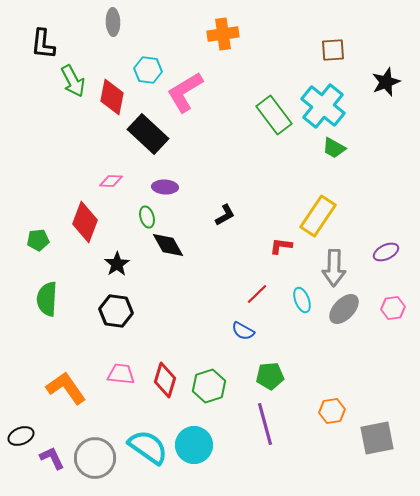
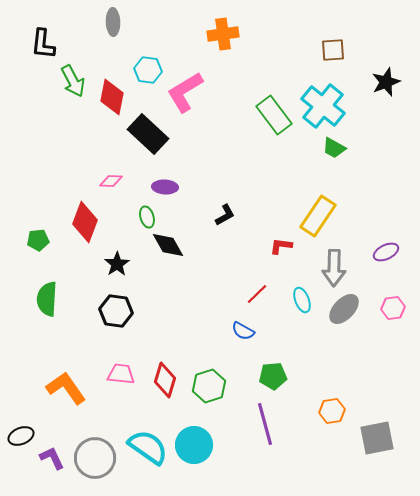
green pentagon at (270, 376): moved 3 px right
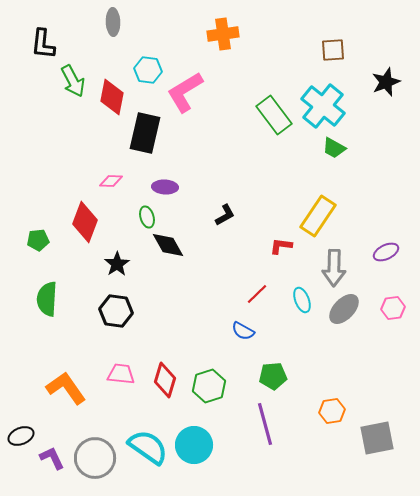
black rectangle at (148, 134): moved 3 px left, 1 px up; rotated 60 degrees clockwise
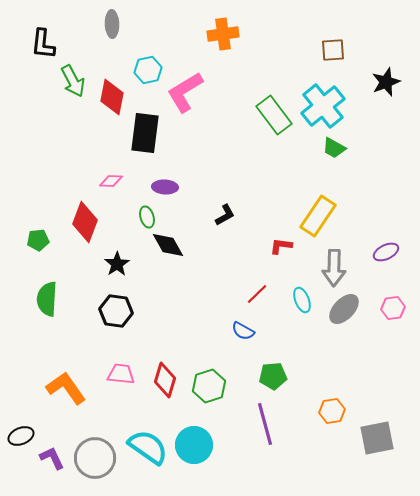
gray ellipse at (113, 22): moved 1 px left, 2 px down
cyan hexagon at (148, 70): rotated 20 degrees counterclockwise
cyan cross at (323, 106): rotated 12 degrees clockwise
black rectangle at (145, 133): rotated 6 degrees counterclockwise
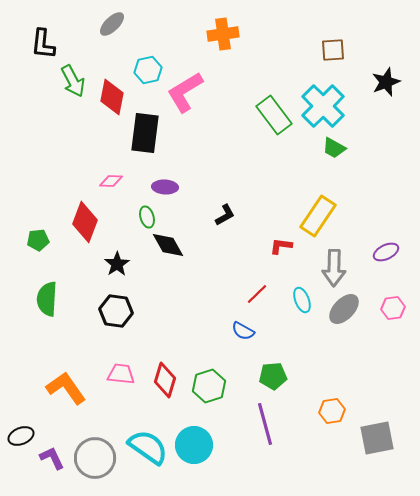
gray ellipse at (112, 24): rotated 48 degrees clockwise
cyan cross at (323, 106): rotated 6 degrees counterclockwise
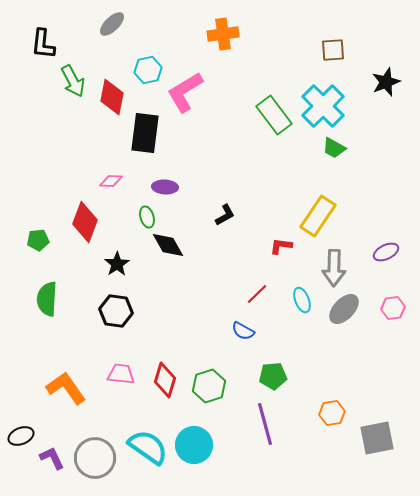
orange hexagon at (332, 411): moved 2 px down
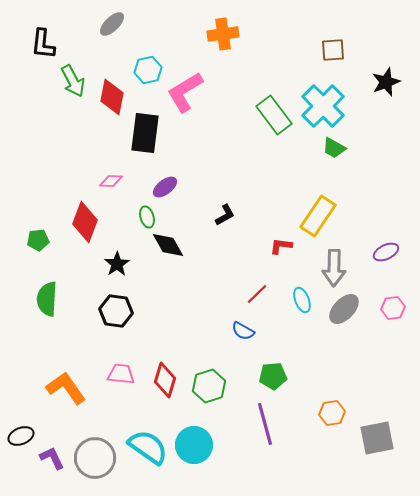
purple ellipse at (165, 187): rotated 40 degrees counterclockwise
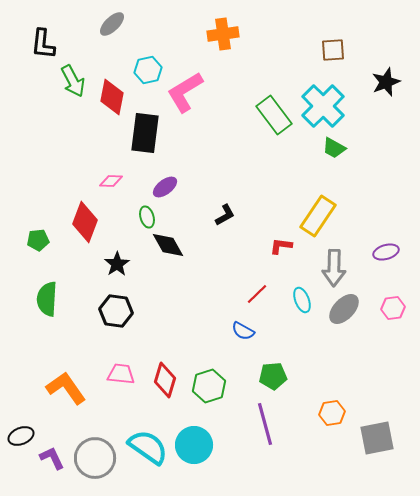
purple ellipse at (386, 252): rotated 10 degrees clockwise
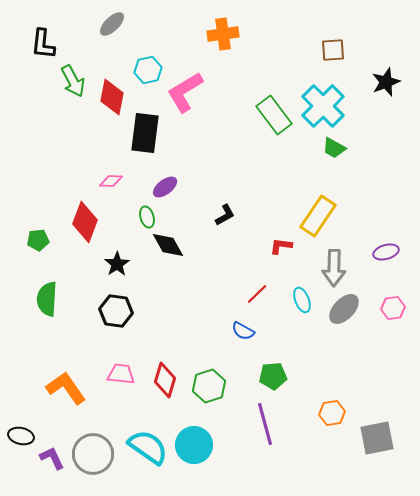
black ellipse at (21, 436): rotated 35 degrees clockwise
gray circle at (95, 458): moved 2 px left, 4 px up
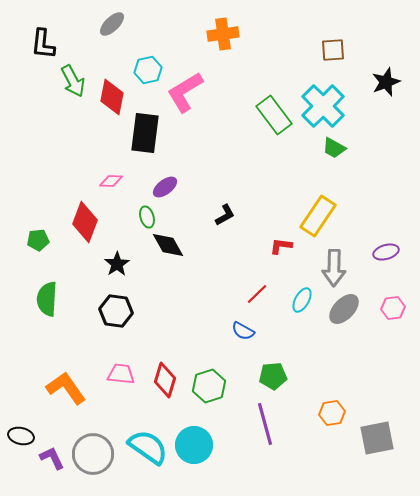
cyan ellipse at (302, 300): rotated 50 degrees clockwise
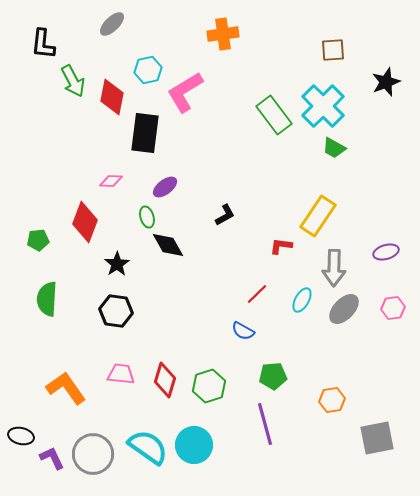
orange hexagon at (332, 413): moved 13 px up
